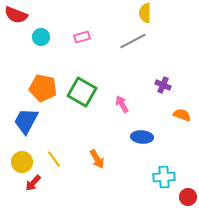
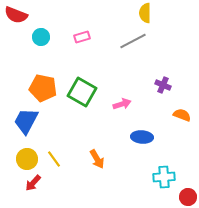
pink arrow: rotated 102 degrees clockwise
yellow circle: moved 5 px right, 3 px up
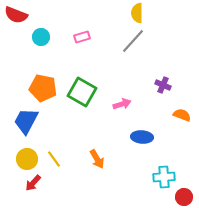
yellow semicircle: moved 8 px left
gray line: rotated 20 degrees counterclockwise
red circle: moved 4 px left
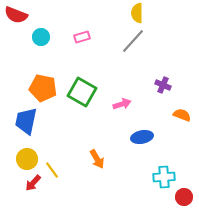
blue trapezoid: rotated 16 degrees counterclockwise
blue ellipse: rotated 15 degrees counterclockwise
yellow line: moved 2 px left, 11 px down
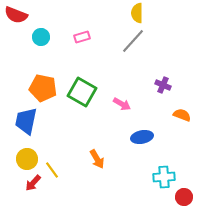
pink arrow: rotated 48 degrees clockwise
